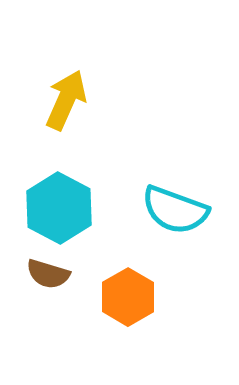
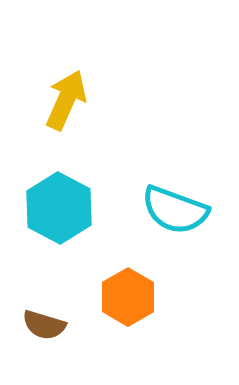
brown semicircle: moved 4 px left, 51 px down
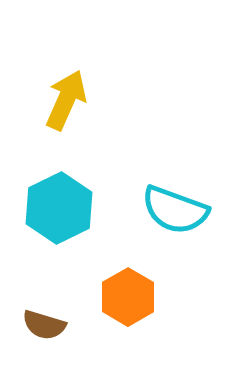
cyan hexagon: rotated 6 degrees clockwise
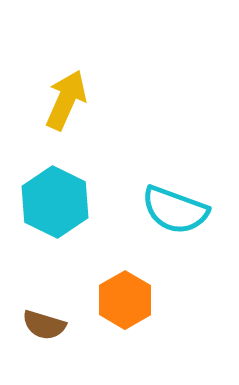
cyan hexagon: moved 4 px left, 6 px up; rotated 8 degrees counterclockwise
orange hexagon: moved 3 px left, 3 px down
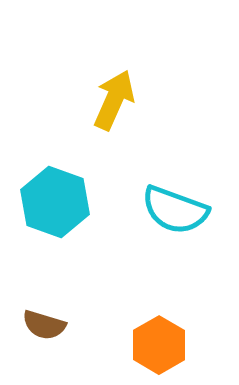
yellow arrow: moved 48 px right
cyan hexagon: rotated 6 degrees counterclockwise
orange hexagon: moved 34 px right, 45 px down
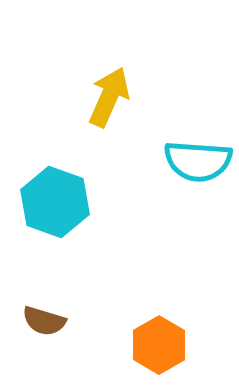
yellow arrow: moved 5 px left, 3 px up
cyan semicircle: moved 23 px right, 49 px up; rotated 16 degrees counterclockwise
brown semicircle: moved 4 px up
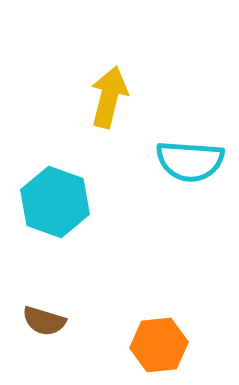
yellow arrow: rotated 10 degrees counterclockwise
cyan semicircle: moved 8 px left
orange hexagon: rotated 24 degrees clockwise
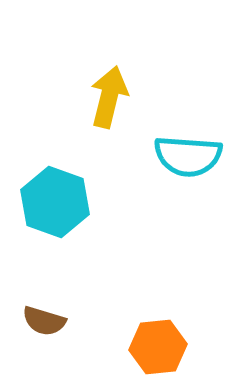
cyan semicircle: moved 2 px left, 5 px up
orange hexagon: moved 1 px left, 2 px down
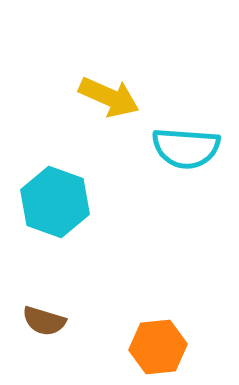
yellow arrow: rotated 100 degrees clockwise
cyan semicircle: moved 2 px left, 8 px up
